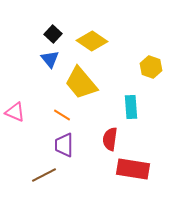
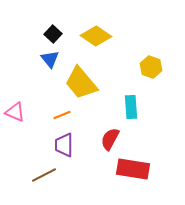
yellow diamond: moved 4 px right, 5 px up
orange line: rotated 54 degrees counterclockwise
red semicircle: rotated 20 degrees clockwise
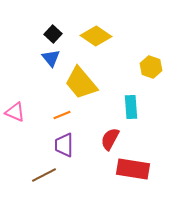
blue triangle: moved 1 px right, 1 px up
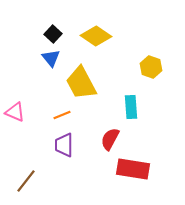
yellow trapezoid: rotated 12 degrees clockwise
brown line: moved 18 px left, 6 px down; rotated 25 degrees counterclockwise
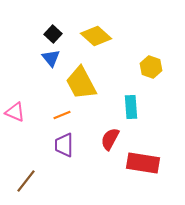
yellow diamond: rotated 8 degrees clockwise
red rectangle: moved 10 px right, 6 px up
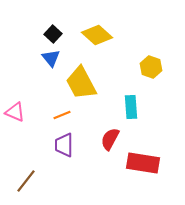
yellow diamond: moved 1 px right, 1 px up
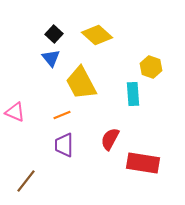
black square: moved 1 px right
cyan rectangle: moved 2 px right, 13 px up
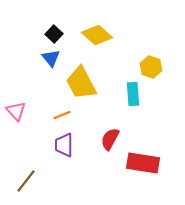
pink triangle: moved 1 px right, 1 px up; rotated 25 degrees clockwise
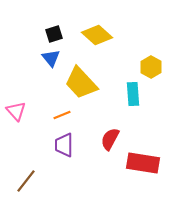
black square: rotated 30 degrees clockwise
yellow hexagon: rotated 10 degrees clockwise
yellow trapezoid: rotated 15 degrees counterclockwise
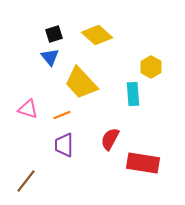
blue triangle: moved 1 px left, 1 px up
pink triangle: moved 12 px right, 2 px up; rotated 30 degrees counterclockwise
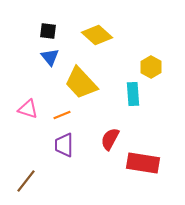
black square: moved 6 px left, 3 px up; rotated 24 degrees clockwise
